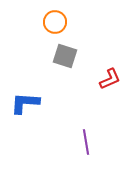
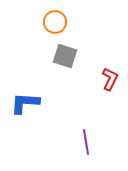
red L-shape: rotated 40 degrees counterclockwise
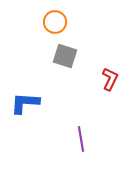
purple line: moved 5 px left, 3 px up
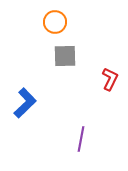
gray square: rotated 20 degrees counterclockwise
blue L-shape: rotated 132 degrees clockwise
purple line: rotated 20 degrees clockwise
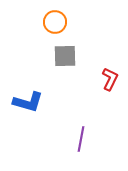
blue L-shape: moved 3 px right, 1 px up; rotated 60 degrees clockwise
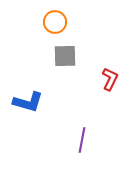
purple line: moved 1 px right, 1 px down
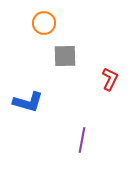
orange circle: moved 11 px left, 1 px down
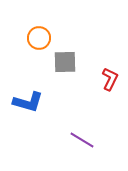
orange circle: moved 5 px left, 15 px down
gray square: moved 6 px down
purple line: rotated 70 degrees counterclockwise
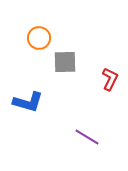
purple line: moved 5 px right, 3 px up
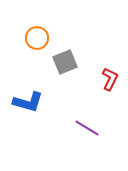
orange circle: moved 2 px left
gray square: rotated 20 degrees counterclockwise
purple line: moved 9 px up
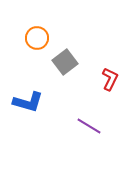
gray square: rotated 15 degrees counterclockwise
purple line: moved 2 px right, 2 px up
